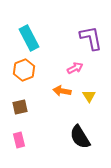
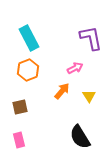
orange hexagon: moved 4 px right
orange arrow: rotated 120 degrees clockwise
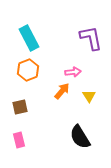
pink arrow: moved 2 px left, 4 px down; rotated 21 degrees clockwise
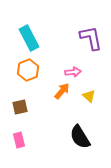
yellow triangle: rotated 16 degrees counterclockwise
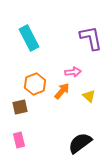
orange hexagon: moved 7 px right, 14 px down
black semicircle: moved 6 px down; rotated 85 degrees clockwise
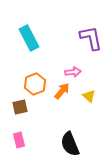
black semicircle: moved 10 px left, 1 px down; rotated 75 degrees counterclockwise
